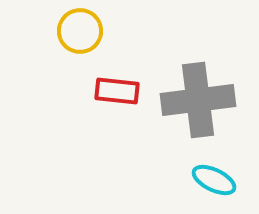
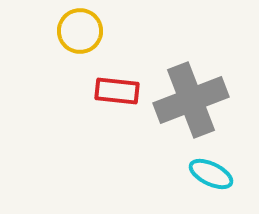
gray cross: moved 7 px left; rotated 14 degrees counterclockwise
cyan ellipse: moved 3 px left, 6 px up
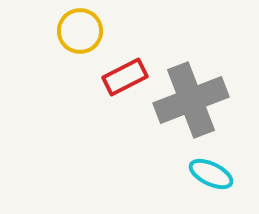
red rectangle: moved 8 px right, 14 px up; rotated 33 degrees counterclockwise
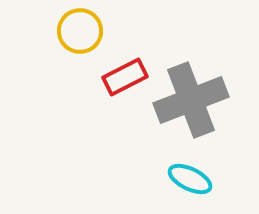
cyan ellipse: moved 21 px left, 5 px down
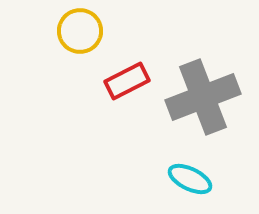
red rectangle: moved 2 px right, 4 px down
gray cross: moved 12 px right, 3 px up
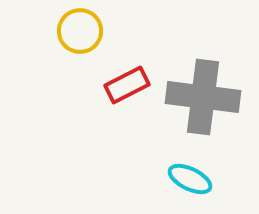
red rectangle: moved 4 px down
gray cross: rotated 28 degrees clockwise
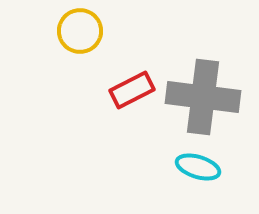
red rectangle: moved 5 px right, 5 px down
cyan ellipse: moved 8 px right, 12 px up; rotated 9 degrees counterclockwise
